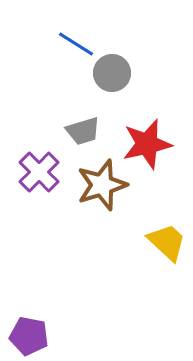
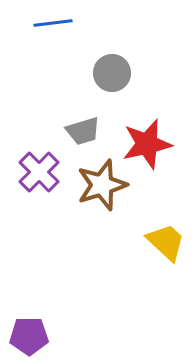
blue line: moved 23 px left, 21 px up; rotated 39 degrees counterclockwise
yellow trapezoid: moved 1 px left
purple pentagon: rotated 12 degrees counterclockwise
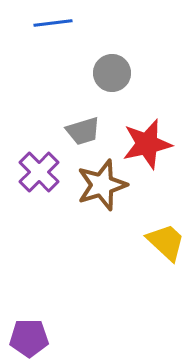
purple pentagon: moved 2 px down
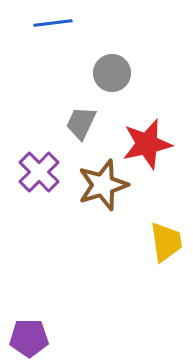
gray trapezoid: moved 2 px left, 8 px up; rotated 132 degrees clockwise
brown star: moved 1 px right
yellow trapezoid: rotated 39 degrees clockwise
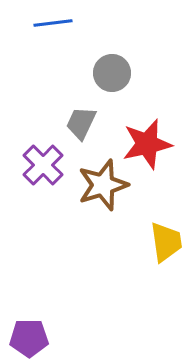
purple cross: moved 4 px right, 7 px up
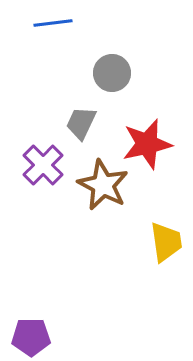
brown star: rotated 27 degrees counterclockwise
purple pentagon: moved 2 px right, 1 px up
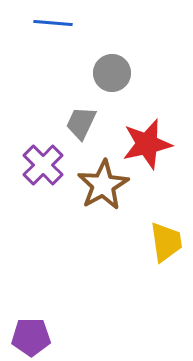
blue line: rotated 12 degrees clockwise
brown star: rotated 15 degrees clockwise
